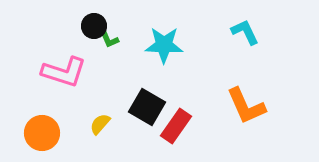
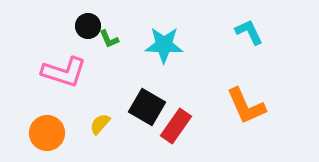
black circle: moved 6 px left
cyan L-shape: moved 4 px right
orange circle: moved 5 px right
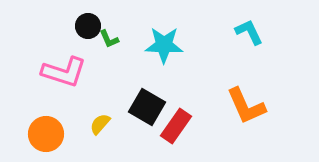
orange circle: moved 1 px left, 1 px down
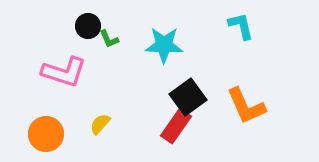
cyan L-shape: moved 8 px left, 6 px up; rotated 12 degrees clockwise
black square: moved 41 px right, 10 px up; rotated 24 degrees clockwise
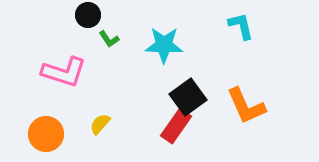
black circle: moved 11 px up
green L-shape: rotated 10 degrees counterclockwise
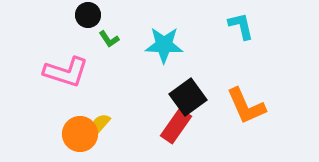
pink L-shape: moved 2 px right
orange circle: moved 34 px right
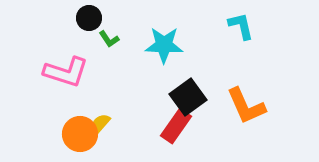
black circle: moved 1 px right, 3 px down
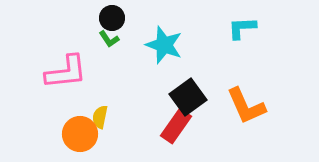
black circle: moved 23 px right
cyan L-shape: moved 1 px right, 2 px down; rotated 80 degrees counterclockwise
cyan star: rotated 18 degrees clockwise
pink L-shape: rotated 24 degrees counterclockwise
yellow semicircle: moved 7 px up; rotated 30 degrees counterclockwise
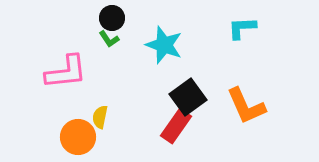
orange circle: moved 2 px left, 3 px down
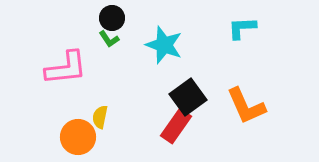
pink L-shape: moved 4 px up
